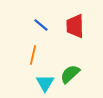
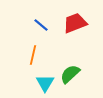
red trapezoid: moved 3 px up; rotated 70 degrees clockwise
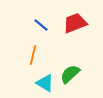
cyan triangle: rotated 30 degrees counterclockwise
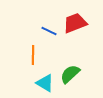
blue line: moved 8 px right, 6 px down; rotated 14 degrees counterclockwise
orange line: rotated 12 degrees counterclockwise
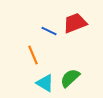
orange line: rotated 24 degrees counterclockwise
green semicircle: moved 4 px down
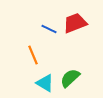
blue line: moved 2 px up
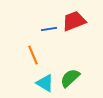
red trapezoid: moved 1 px left, 2 px up
blue line: rotated 35 degrees counterclockwise
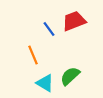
blue line: rotated 63 degrees clockwise
green semicircle: moved 2 px up
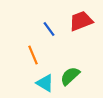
red trapezoid: moved 7 px right
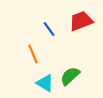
orange line: moved 1 px up
